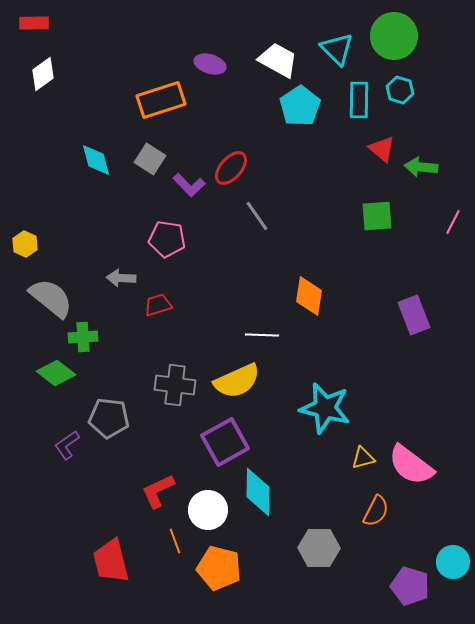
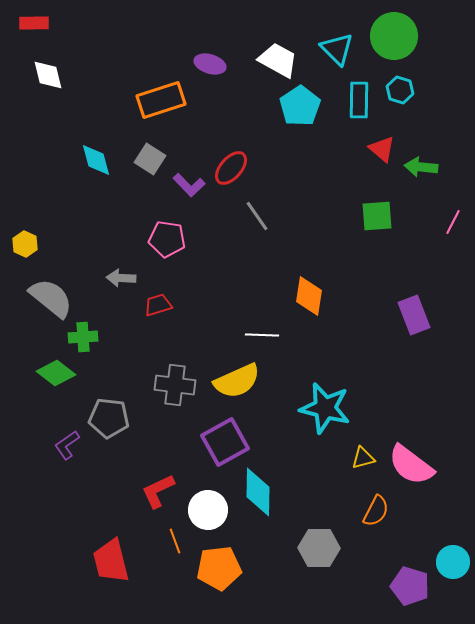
white diamond at (43, 74): moved 5 px right, 1 px down; rotated 68 degrees counterclockwise
orange pentagon at (219, 568): rotated 21 degrees counterclockwise
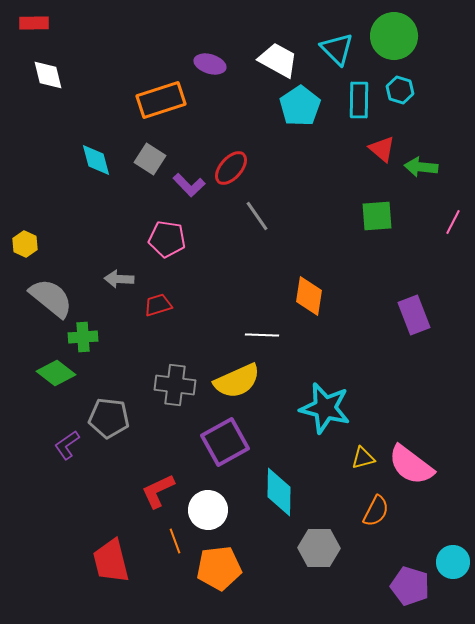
gray arrow at (121, 278): moved 2 px left, 1 px down
cyan diamond at (258, 492): moved 21 px right
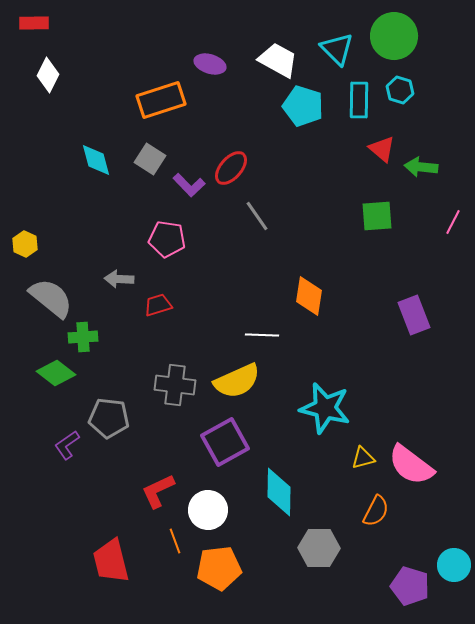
white diamond at (48, 75): rotated 40 degrees clockwise
cyan pentagon at (300, 106): moved 3 px right; rotated 21 degrees counterclockwise
cyan circle at (453, 562): moved 1 px right, 3 px down
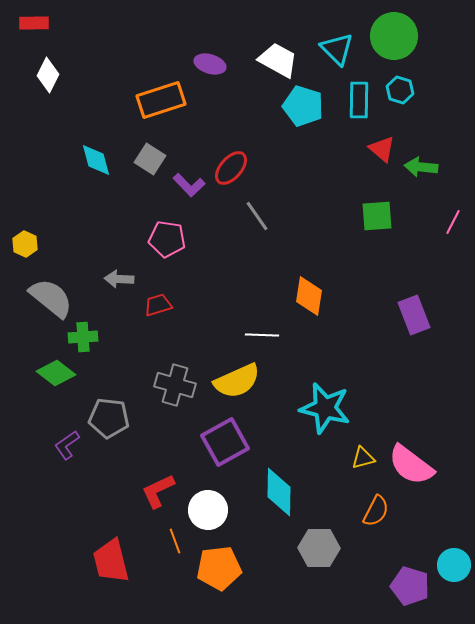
gray cross at (175, 385): rotated 9 degrees clockwise
